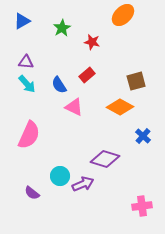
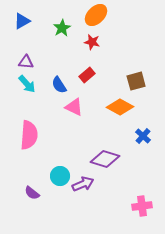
orange ellipse: moved 27 px left
pink semicircle: rotated 20 degrees counterclockwise
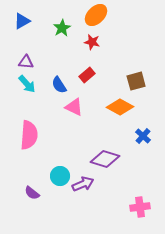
pink cross: moved 2 px left, 1 px down
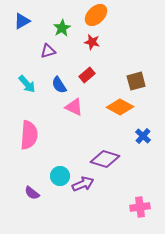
purple triangle: moved 22 px right, 11 px up; rotated 21 degrees counterclockwise
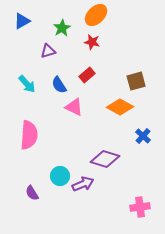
purple semicircle: rotated 21 degrees clockwise
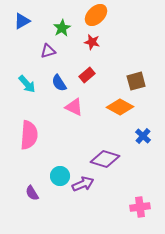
blue semicircle: moved 2 px up
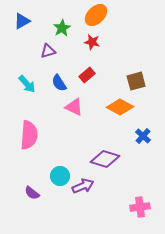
purple arrow: moved 2 px down
purple semicircle: rotated 21 degrees counterclockwise
